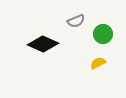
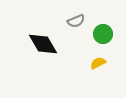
black diamond: rotated 36 degrees clockwise
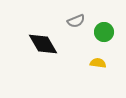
green circle: moved 1 px right, 2 px up
yellow semicircle: rotated 35 degrees clockwise
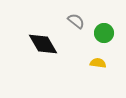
gray semicircle: rotated 120 degrees counterclockwise
green circle: moved 1 px down
